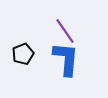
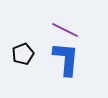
purple line: moved 1 px up; rotated 28 degrees counterclockwise
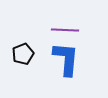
purple line: rotated 24 degrees counterclockwise
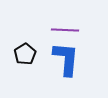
black pentagon: moved 2 px right; rotated 10 degrees counterclockwise
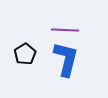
blue L-shape: rotated 9 degrees clockwise
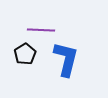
purple line: moved 24 px left
